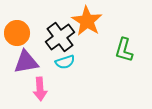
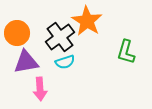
green L-shape: moved 2 px right, 2 px down
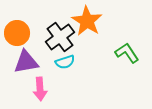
green L-shape: moved 1 px right, 1 px down; rotated 130 degrees clockwise
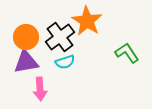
orange circle: moved 9 px right, 4 px down
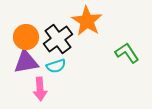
black cross: moved 2 px left, 2 px down
cyan semicircle: moved 9 px left, 4 px down
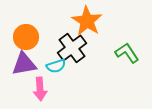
black cross: moved 14 px right, 9 px down
purple triangle: moved 2 px left, 2 px down
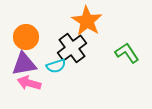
pink arrow: moved 11 px left, 6 px up; rotated 110 degrees clockwise
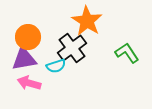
orange circle: moved 2 px right
purple triangle: moved 5 px up
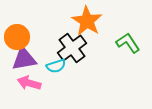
orange circle: moved 11 px left
green L-shape: moved 1 px right, 10 px up
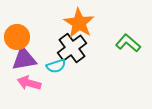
orange star: moved 8 px left, 2 px down
green L-shape: rotated 15 degrees counterclockwise
